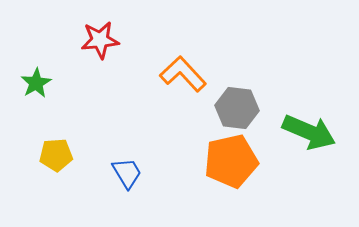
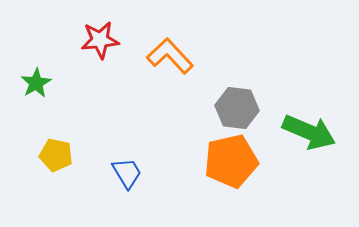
orange L-shape: moved 13 px left, 18 px up
yellow pentagon: rotated 16 degrees clockwise
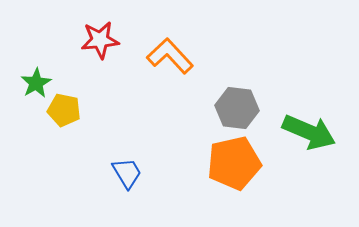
yellow pentagon: moved 8 px right, 45 px up
orange pentagon: moved 3 px right, 2 px down
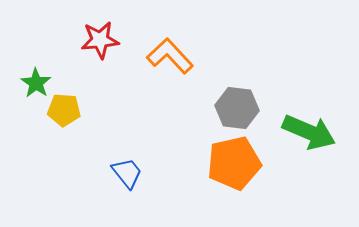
green star: rotated 8 degrees counterclockwise
yellow pentagon: rotated 8 degrees counterclockwise
blue trapezoid: rotated 8 degrees counterclockwise
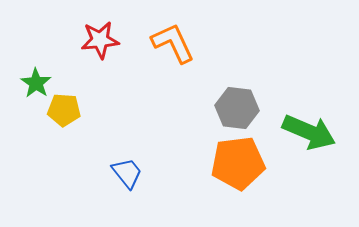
orange L-shape: moved 3 px right, 13 px up; rotated 18 degrees clockwise
orange pentagon: moved 4 px right; rotated 6 degrees clockwise
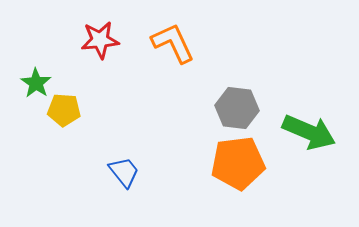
blue trapezoid: moved 3 px left, 1 px up
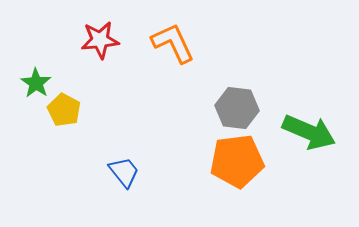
yellow pentagon: rotated 24 degrees clockwise
orange pentagon: moved 1 px left, 2 px up
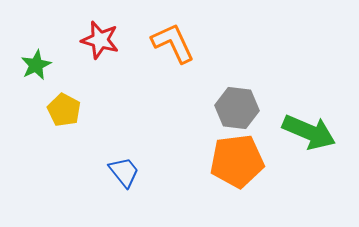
red star: rotated 21 degrees clockwise
green star: moved 18 px up; rotated 12 degrees clockwise
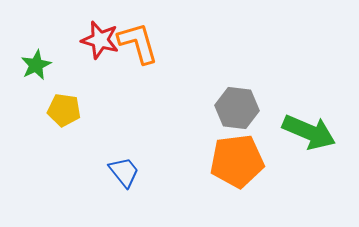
orange L-shape: moved 35 px left; rotated 9 degrees clockwise
yellow pentagon: rotated 20 degrees counterclockwise
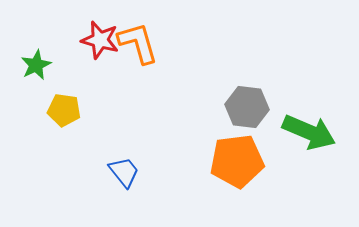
gray hexagon: moved 10 px right, 1 px up
